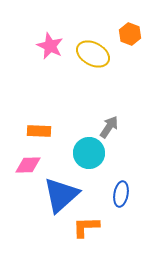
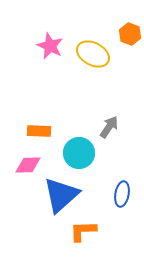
cyan circle: moved 10 px left
blue ellipse: moved 1 px right
orange L-shape: moved 3 px left, 4 px down
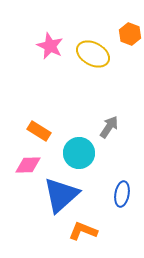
orange rectangle: rotated 30 degrees clockwise
orange L-shape: rotated 24 degrees clockwise
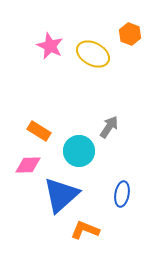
cyan circle: moved 2 px up
orange L-shape: moved 2 px right, 1 px up
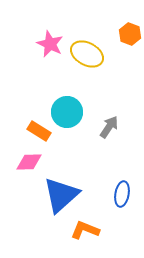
pink star: moved 2 px up
yellow ellipse: moved 6 px left
cyan circle: moved 12 px left, 39 px up
pink diamond: moved 1 px right, 3 px up
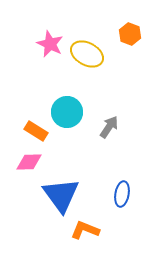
orange rectangle: moved 3 px left
blue triangle: rotated 24 degrees counterclockwise
